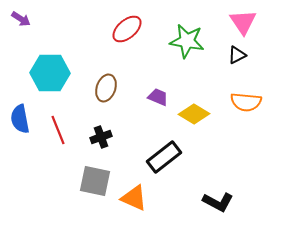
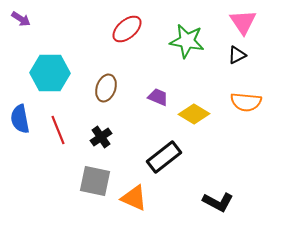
black cross: rotated 15 degrees counterclockwise
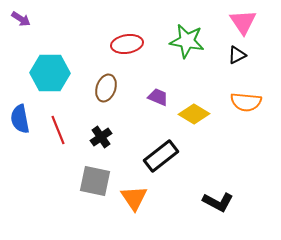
red ellipse: moved 15 px down; rotated 32 degrees clockwise
black rectangle: moved 3 px left, 1 px up
orange triangle: rotated 32 degrees clockwise
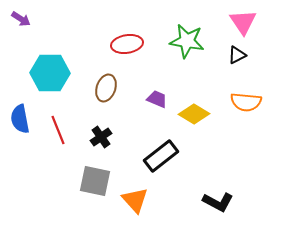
purple trapezoid: moved 1 px left, 2 px down
orange triangle: moved 1 px right, 2 px down; rotated 8 degrees counterclockwise
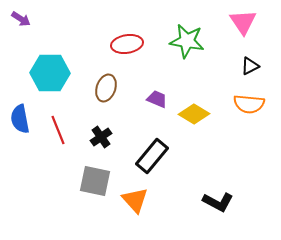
black triangle: moved 13 px right, 11 px down
orange semicircle: moved 3 px right, 2 px down
black rectangle: moved 9 px left; rotated 12 degrees counterclockwise
